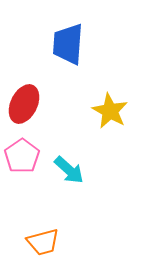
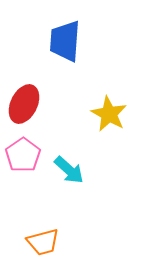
blue trapezoid: moved 3 px left, 3 px up
yellow star: moved 1 px left, 3 px down
pink pentagon: moved 1 px right, 1 px up
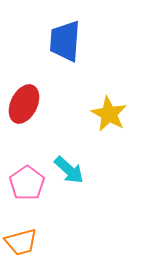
pink pentagon: moved 4 px right, 28 px down
orange trapezoid: moved 22 px left
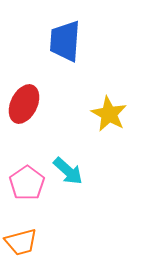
cyan arrow: moved 1 px left, 1 px down
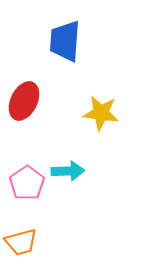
red ellipse: moved 3 px up
yellow star: moved 8 px left, 1 px up; rotated 21 degrees counterclockwise
cyan arrow: rotated 44 degrees counterclockwise
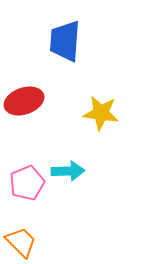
red ellipse: rotated 45 degrees clockwise
pink pentagon: rotated 12 degrees clockwise
orange trapezoid: rotated 120 degrees counterclockwise
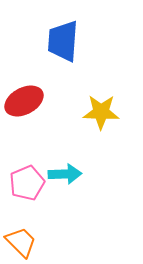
blue trapezoid: moved 2 px left
red ellipse: rotated 9 degrees counterclockwise
yellow star: moved 1 px up; rotated 6 degrees counterclockwise
cyan arrow: moved 3 px left, 3 px down
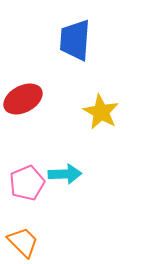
blue trapezoid: moved 12 px right, 1 px up
red ellipse: moved 1 px left, 2 px up
yellow star: rotated 27 degrees clockwise
orange trapezoid: moved 2 px right
